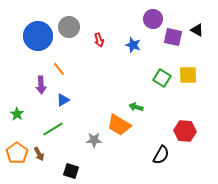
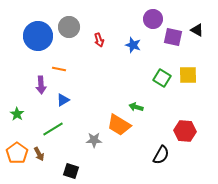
orange line: rotated 40 degrees counterclockwise
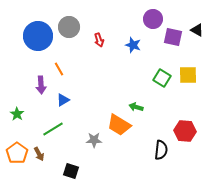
orange line: rotated 48 degrees clockwise
black semicircle: moved 5 px up; rotated 24 degrees counterclockwise
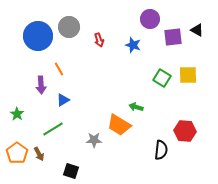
purple circle: moved 3 px left
purple square: rotated 18 degrees counterclockwise
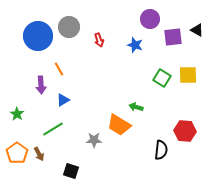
blue star: moved 2 px right
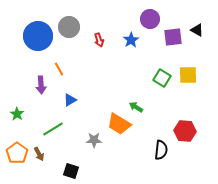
blue star: moved 4 px left, 5 px up; rotated 21 degrees clockwise
blue triangle: moved 7 px right
green arrow: rotated 16 degrees clockwise
orange trapezoid: moved 1 px up
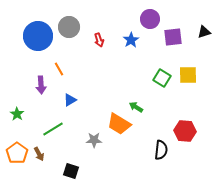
black triangle: moved 7 px right, 2 px down; rotated 48 degrees counterclockwise
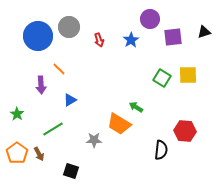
orange line: rotated 16 degrees counterclockwise
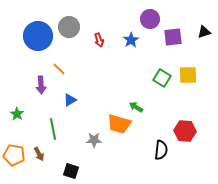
orange trapezoid: rotated 15 degrees counterclockwise
green line: rotated 70 degrees counterclockwise
orange pentagon: moved 3 px left, 2 px down; rotated 25 degrees counterclockwise
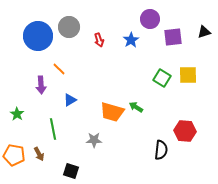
orange trapezoid: moved 7 px left, 12 px up
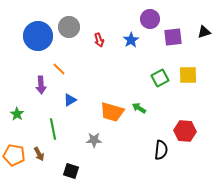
green square: moved 2 px left; rotated 30 degrees clockwise
green arrow: moved 3 px right, 1 px down
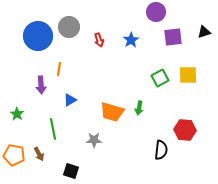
purple circle: moved 6 px right, 7 px up
orange line: rotated 56 degrees clockwise
green arrow: rotated 112 degrees counterclockwise
red hexagon: moved 1 px up
